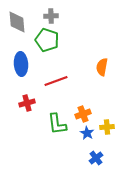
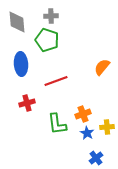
orange semicircle: rotated 30 degrees clockwise
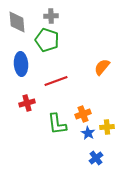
blue star: moved 1 px right
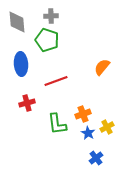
yellow cross: rotated 24 degrees counterclockwise
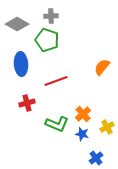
gray diamond: moved 2 px down; rotated 55 degrees counterclockwise
orange cross: rotated 21 degrees counterclockwise
green L-shape: rotated 60 degrees counterclockwise
blue star: moved 6 px left, 1 px down; rotated 16 degrees counterclockwise
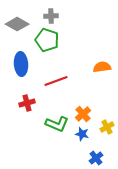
orange semicircle: rotated 42 degrees clockwise
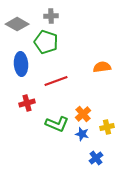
green pentagon: moved 1 px left, 2 px down
yellow cross: rotated 16 degrees clockwise
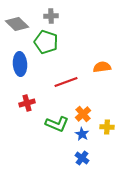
gray diamond: rotated 15 degrees clockwise
blue ellipse: moved 1 px left
red line: moved 10 px right, 1 px down
yellow cross: rotated 16 degrees clockwise
blue star: rotated 16 degrees clockwise
blue cross: moved 14 px left; rotated 16 degrees counterclockwise
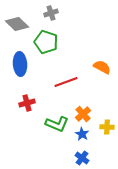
gray cross: moved 3 px up; rotated 16 degrees counterclockwise
orange semicircle: rotated 36 degrees clockwise
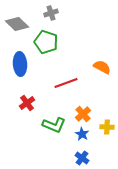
red line: moved 1 px down
red cross: rotated 21 degrees counterclockwise
green L-shape: moved 3 px left, 1 px down
